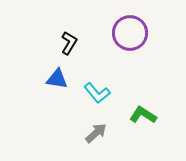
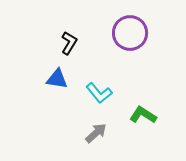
cyan L-shape: moved 2 px right
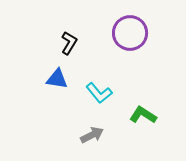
gray arrow: moved 4 px left, 2 px down; rotated 15 degrees clockwise
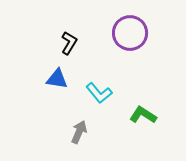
gray arrow: moved 13 px left, 3 px up; rotated 40 degrees counterclockwise
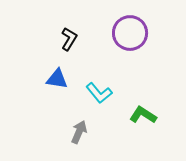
black L-shape: moved 4 px up
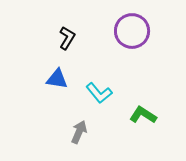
purple circle: moved 2 px right, 2 px up
black L-shape: moved 2 px left, 1 px up
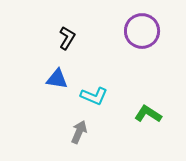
purple circle: moved 10 px right
cyan L-shape: moved 5 px left, 3 px down; rotated 28 degrees counterclockwise
green L-shape: moved 5 px right, 1 px up
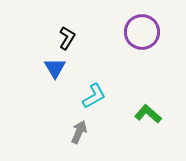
purple circle: moved 1 px down
blue triangle: moved 2 px left, 11 px up; rotated 50 degrees clockwise
cyan L-shape: rotated 52 degrees counterclockwise
green L-shape: rotated 8 degrees clockwise
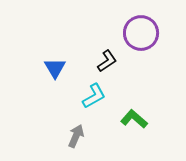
purple circle: moved 1 px left, 1 px down
black L-shape: moved 40 px right, 23 px down; rotated 25 degrees clockwise
green L-shape: moved 14 px left, 5 px down
gray arrow: moved 3 px left, 4 px down
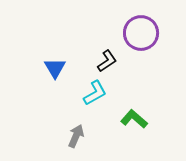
cyan L-shape: moved 1 px right, 3 px up
